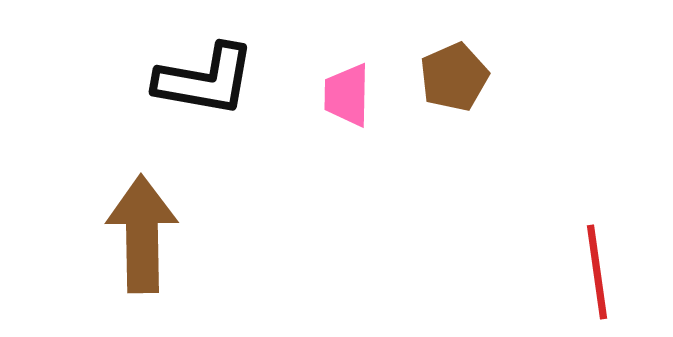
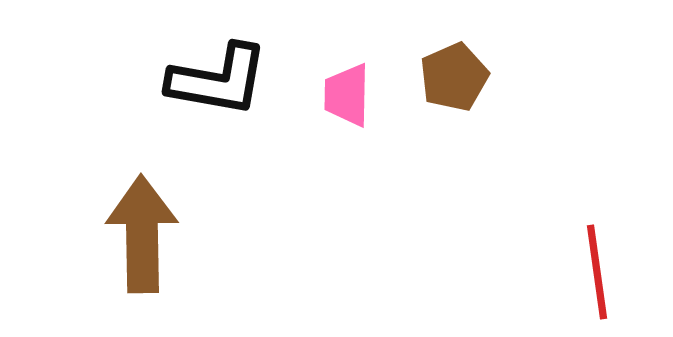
black L-shape: moved 13 px right
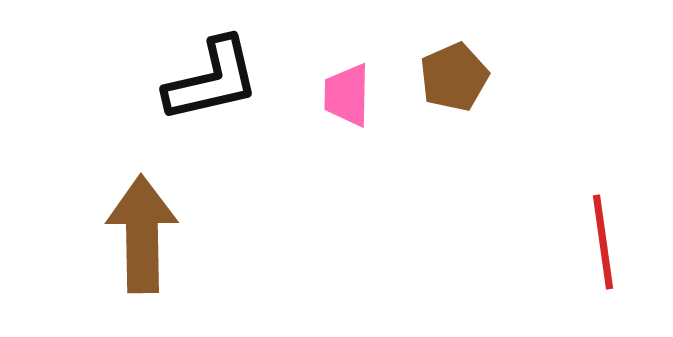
black L-shape: moved 6 px left; rotated 23 degrees counterclockwise
red line: moved 6 px right, 30 px up
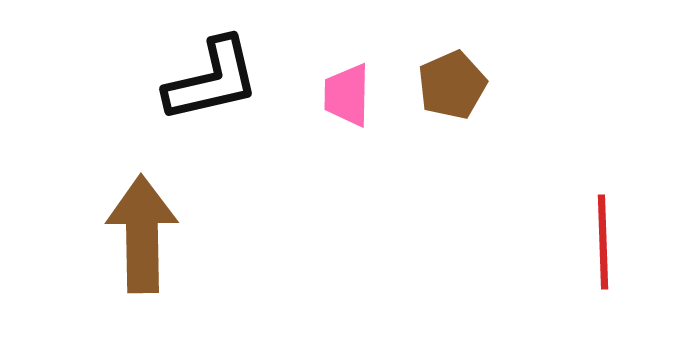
brown pentagon: moved 2 px left, 8 px down
red line: rotated 6 degrees clockwise
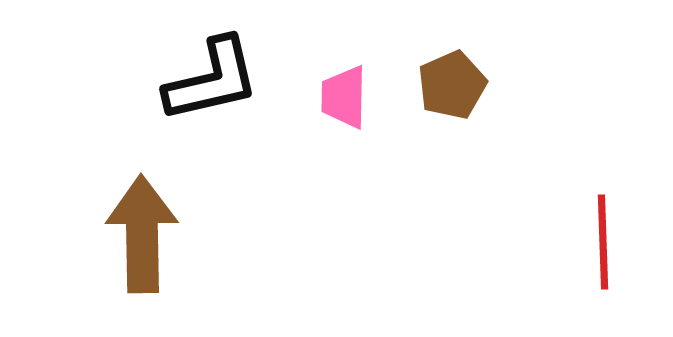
pink trapezoid: moved 3 px left, 2 px down
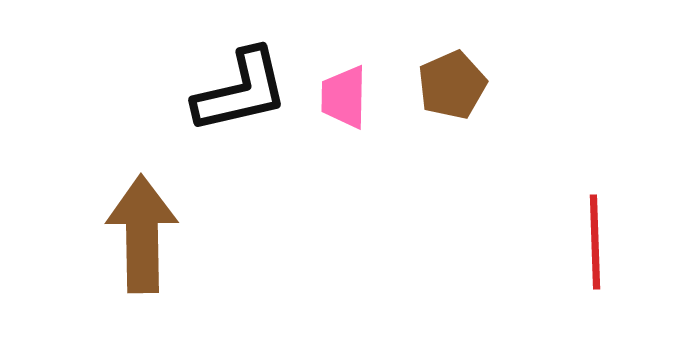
black L-shape: moved 29 px right, 11 px down
red line: moved 8 px left
